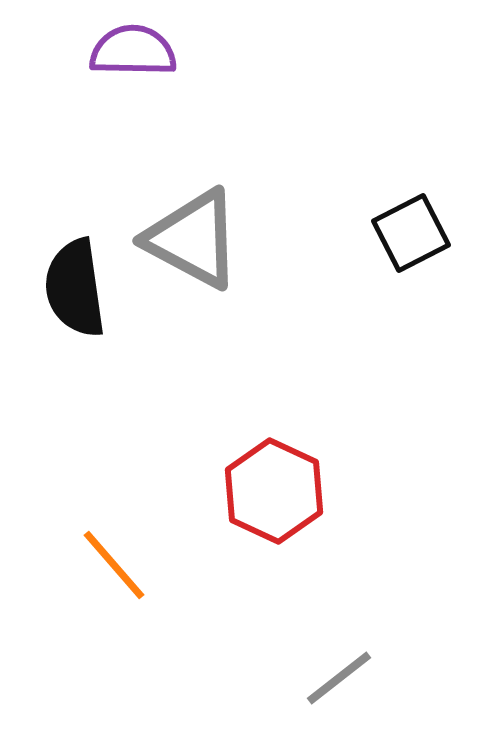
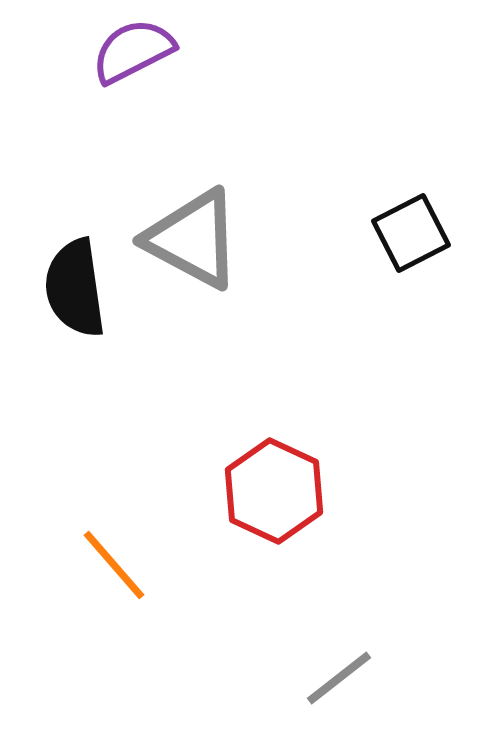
purple semicircle: rotated 28 degrees counterclockwise
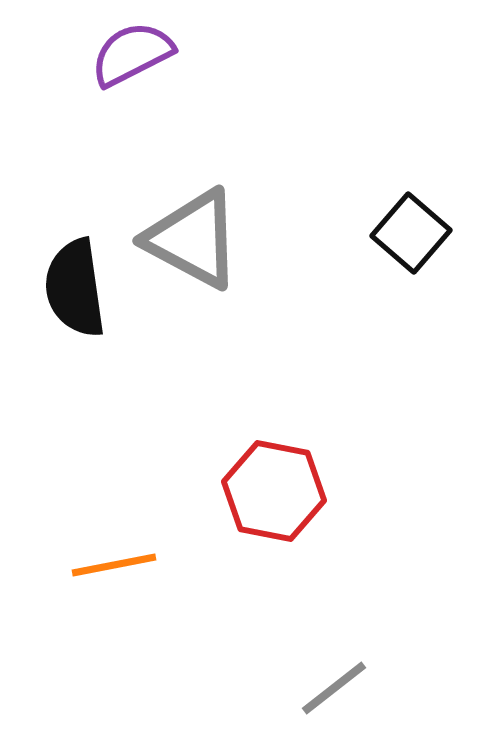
purple semicircle: moved 1 px left, 3 px down
black square: rotated 22 degrees counterclockwise
red hexagon: rotated 14 degrees counterclockwise
orange line: rotated 60 degrees counterclockwise
gray line: moved 5 px left, 10 px down
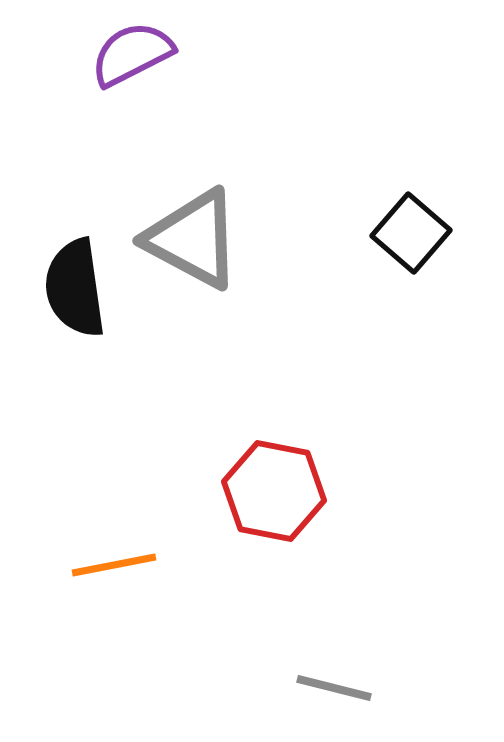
gray line: rotated 52 degrees clockwise
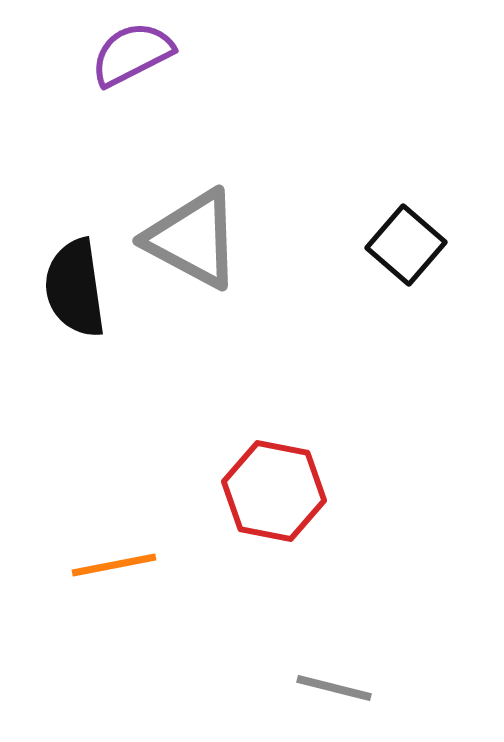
black square: moved 5 px left, 12 px down
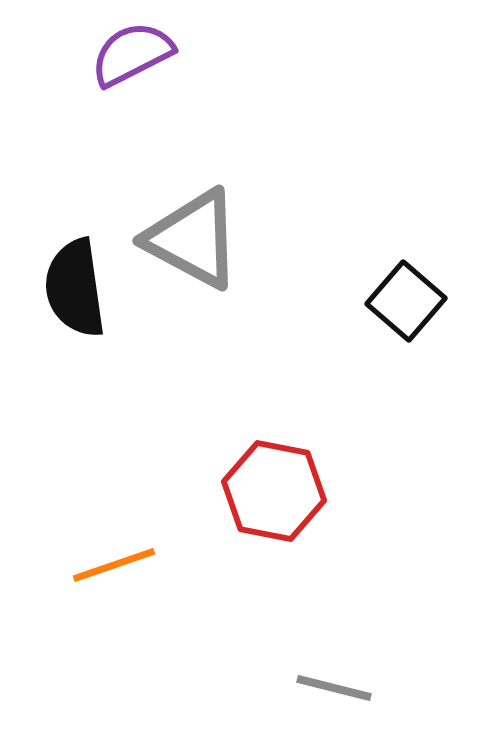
black square: moved 56 px down
orange line: rotated 8 degrees counterclockwise
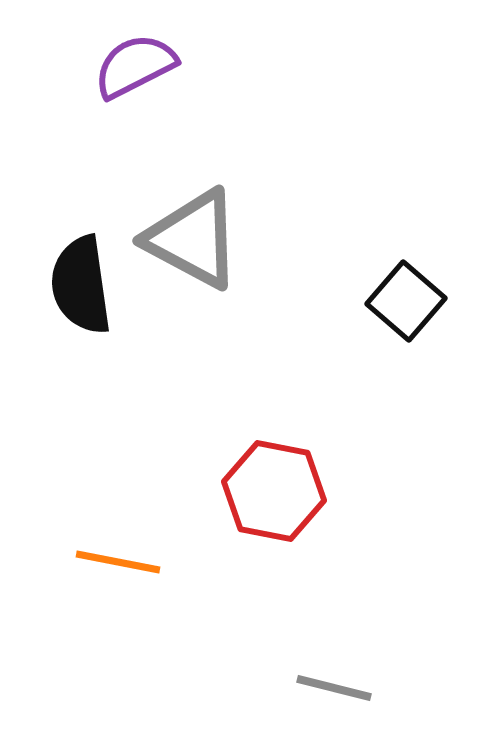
purple semicircle: moved 3 px right, 12 px down
black semicircle: moved 6 px right, 3 px up
orange line: moved 4 px right, 3 px up; rotated 30 degrees clockwise
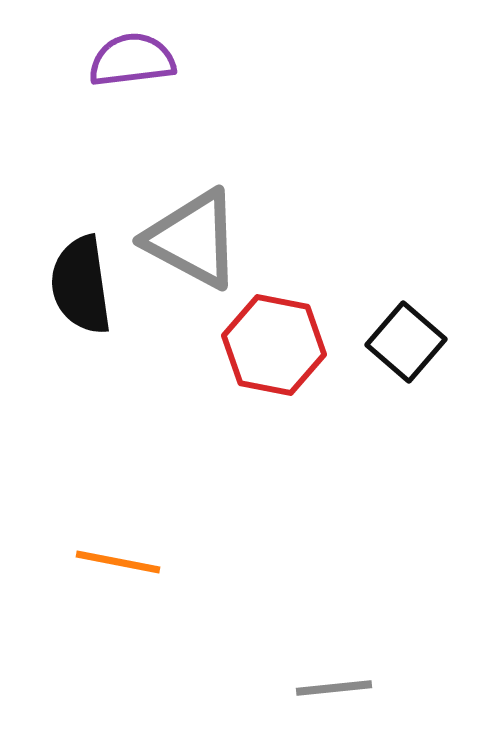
purple semicircle: moved 3 px left, 6 px up; rotated 20 degrees clockwise
black square: moved 41 px down
red hexagon: moved 146 px up
gray line: rotated 20 degrees counterclockwise
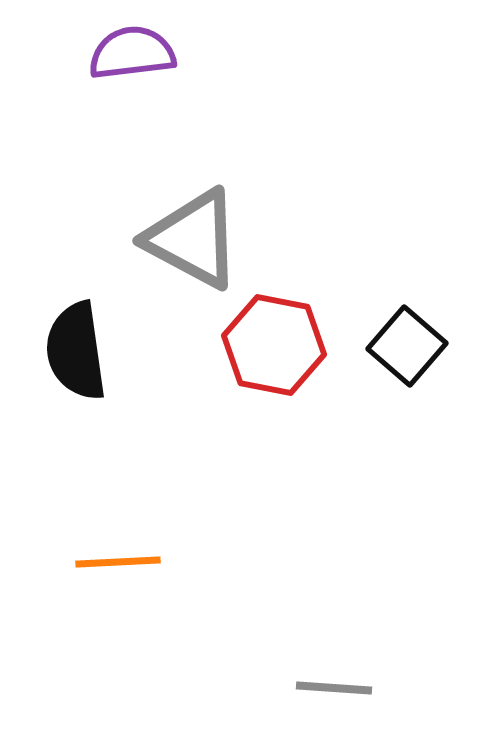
purple semicircle: moved 7 px up
black semicircle: moved 5 px left, 66 px down
black square: moved 1 px right, 4 px down
orange line: rotated 14 degrees counterclockwise
gray line: rotated 10 degrees clockwise
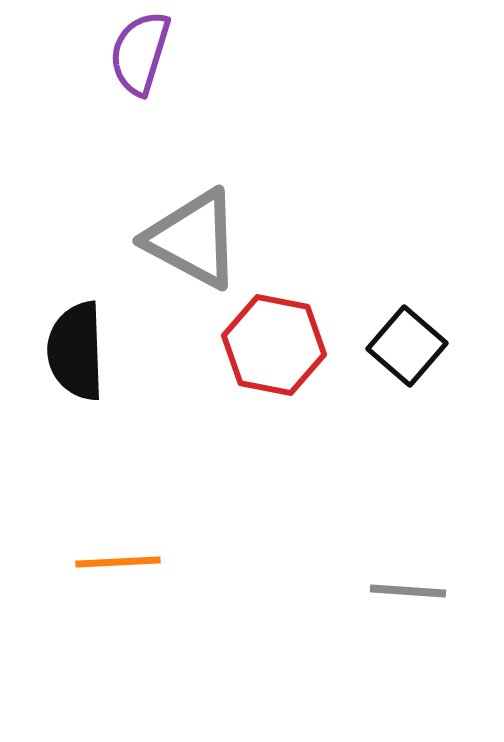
purple semicircle: moved 8 px right; rotated 66 degrees counterclockwise
black semicircle: rotated 6 degrees clockwise
gray line: moved 74 px right, 97 px up
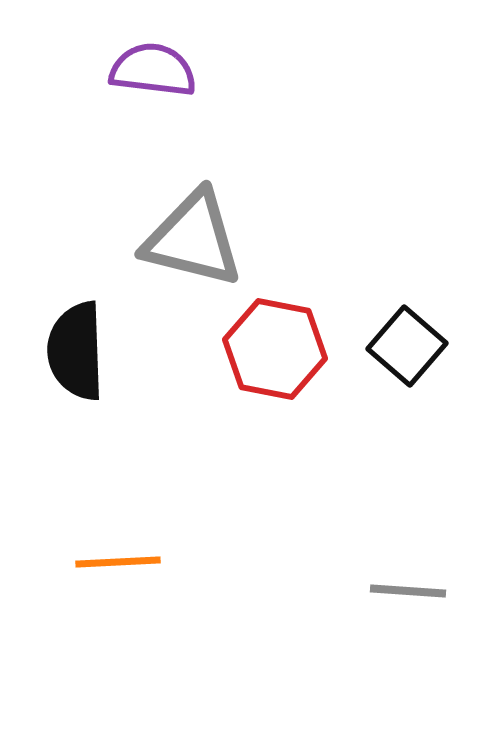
purple semicircle: moved 13 px right, 17 px down; rotated 80 degrees clockwise
gray triangle: rotated 14 degrees counterclockwise
red hexagon: moved 1 px right, 4 px down
